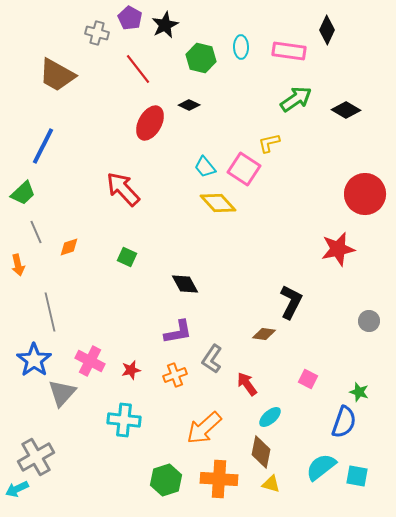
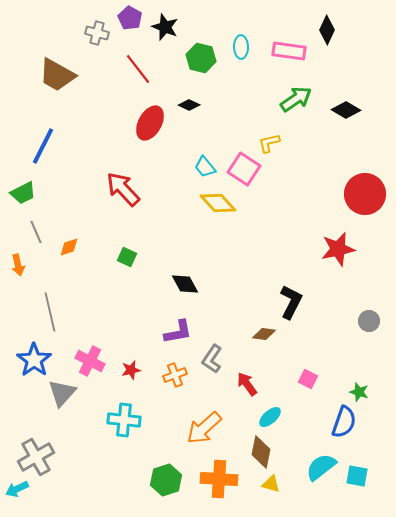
black star at (165, 25): moved 2 px down; rotated 24 degrees counterclockwise
green trapezoid at (23, 193): rotated 16 degrees clockwise
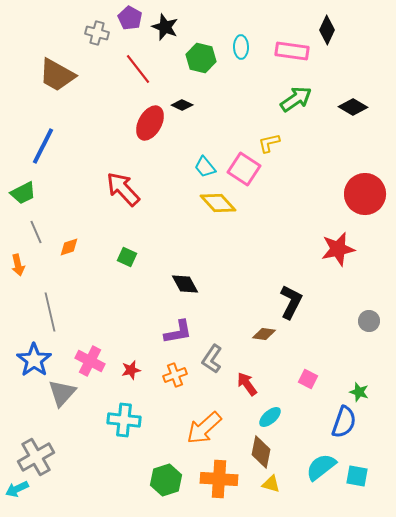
pink rectangle at (289, 51): moved 3 px right
black diamond at (189, 105): moved 7 px left
black diamond at (346, 110): moved 7 px right, 3 px up
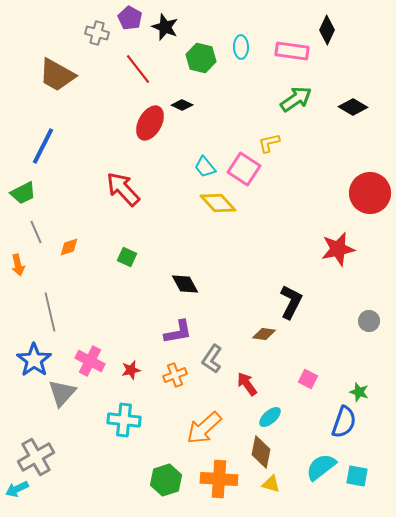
red circle at (365, 194): moved 5 px right, 1 px up
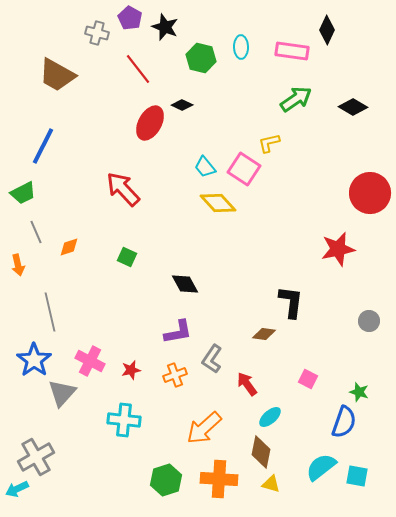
black L-shape at (291, 302): rotated 20 degrees counterclockwise
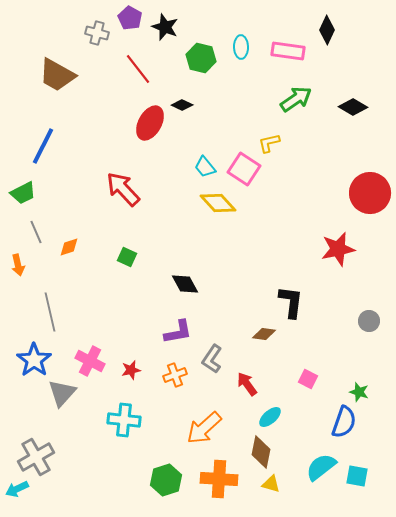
pink rectangle at (292, 51): moved 4 px left
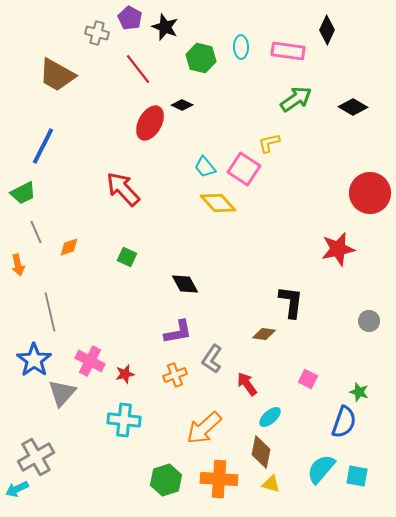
red star at (131, 370): moved 6 px left, 4 px down
cyan semicircle at (321, 467): moved 2 px down; rotated 12 degrees counterclockwise
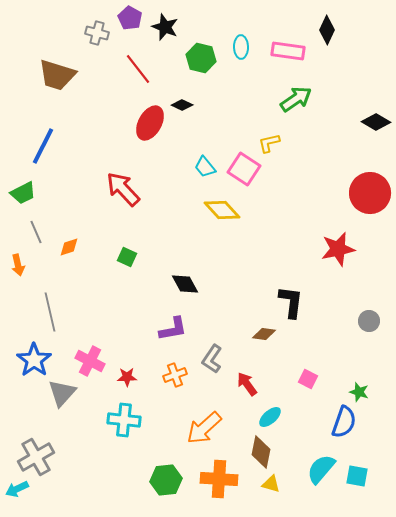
brown trapezoid at (57, 75): rotated 12 degrees counterclockwise
black diamond at (353, 107): moved 23 px right, 15 px down
yellow diamond at (218, 203): moved 4 px right, 7 px down
purple L-shape at (178, 332): moved 5 px left, 3 px up
red star at (125, 374): moved 2 px right, 3 px down; rotated 12 degrees clockwise
green hexagon at (166, 480): rotated 12 degrees clockwise
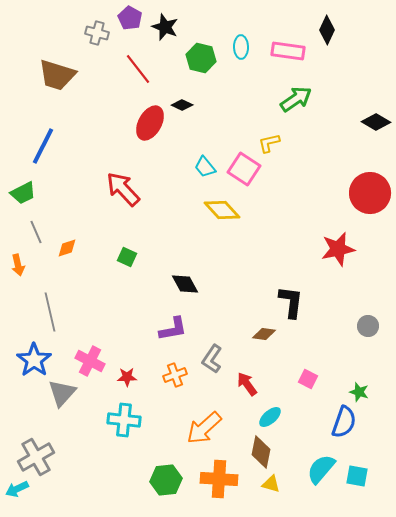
orange diamond at (69, 247): moved 2 px left, 1 px down
gray circle at (369, 321): moved 1 px left, 5 px down
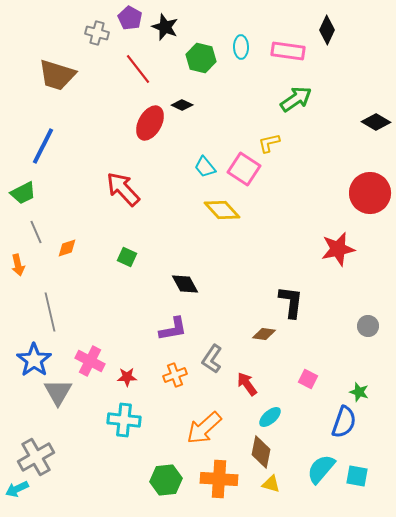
gray triangle at (62, 393): moved 4 px left, 1 px up; rotated 12 degrees counterclockwise
